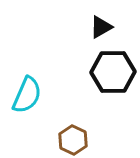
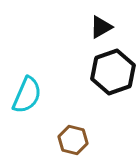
black hexagon: rotated 18 degrees counterclockwise
brown hexagon: rotated 12 degrees counterclockwise
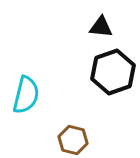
black triangle: rotated 35 degrees clockwise
cyan semicircle: moved 1 px left; rotated 9 degrees counterclockwise
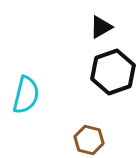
black triangle: rotated 35 degrees counterclockwise
brown hexagon: moved 16 px right
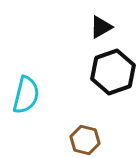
brown hexagon: moved 4 px left
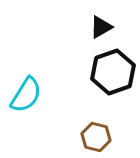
cyan semicircle: rotated 18 degrees clockwise
brown hexagon: moved 11 px right, 3 px up
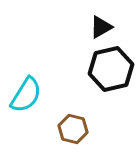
black hexagon: moved 2 px left, 3 px up; rotated 6 degrees clockwise
brown hexagon: moved 23 px left, 8 px up
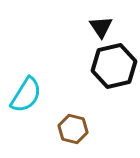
black triangle: rotated 35 degrees counterclockwise
black hexagon: moved 3 px right, 3 px up
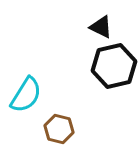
black triangle: rotated 30 degrees counterclockwise
brown hexagon: moved 14 px left
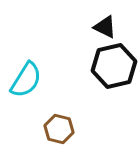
black triangle: moved 4 px right
cyan semicircle: moved 15 px up
